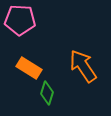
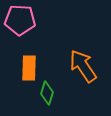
orange rectangle: rotated 60 degrees clockwise
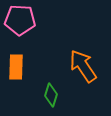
orange rectangle: moved 13 px left, 1 px up
green diamond: moved 4 px right, 2 px down
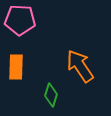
orange arrow: moved 3 px left
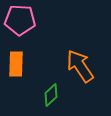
orange rectangle: moved 3 px up
green diamond: rotated 30 degrees clockwise
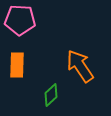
orange rectangle: moved 1 px right, 1 px down
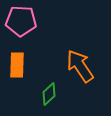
pink pentagon: moved 1 px right, 1 px down
green diamond: moved 2 px left, 1 px up
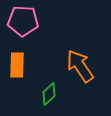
pink pentagon: moved 2 px right
